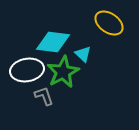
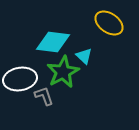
cyan triangle: moved 1 px right, 2 px down
white ellipse: moved 7 px left, 9 px down
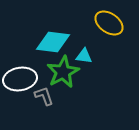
cyan triangle: rotated 36 degrees counterclockwise
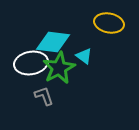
yellow ellipse: rotated 24 degrees counterclockwise
cyan triangle: rotated 30 degrees clockwise
green star: moved 4 px left, 4 px up
white ellipse: moved 11 px right, 16 px up
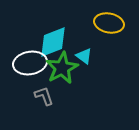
cyan diamond: rotated 28 degrees counterclockwise
white ellipse: moved 1 px left
green star: moved 3 px right
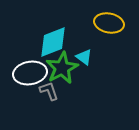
cyan triangle: moved 1 px down
white ellipse: moved 10 px down
gray L-shape: moved 5 px right, 5 px up
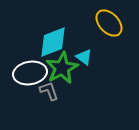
yellow ellipse: rotated 36 degrees clockwise
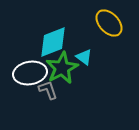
gray L-shape: moved 1 px left, 1 px up
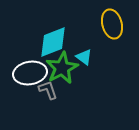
yellow ellipse: moved 3 px right, 1 px down; rotated 28 degrees clockwise
